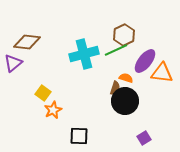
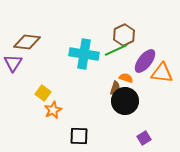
cyan cross: rotated 24 degrees clockwise
purple triangle: rotated 18 degrees counterclockwise
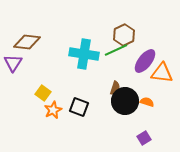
orange semicircle: moved 21 px right, 24 px down
black square: moved 29 px up; rotated 18 degrees clockwise
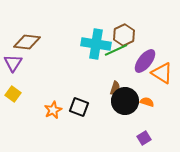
cyan cross: moved 12 px right, 10 px up
orange triangle: rotated 25 degrees clockwise
yellow square: moved 30 px left, 1 px down
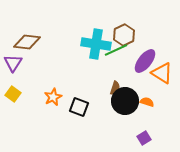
orange star: moved 13 px up
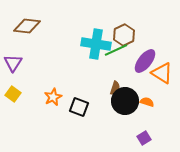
brown diamond: moved 16 px up
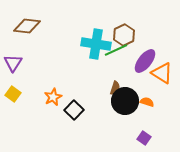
black square: moved 5 px left, 3 px down; rotated 24 degrees clockwise
purple square: rotated 24 degrees counterclockwise
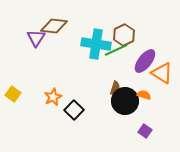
brown diamond: moved 27 px right
purple triangle: moved 23 px right, 25 px up
orange semicircle: moved 3 px left, 7 px up
purple square: moved 1 px right, 7 px up
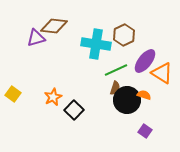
purple triangle: rotated 42 degrees clockwise
green line: moved 20 px down
black circle: moved 2 px right, 1 px up
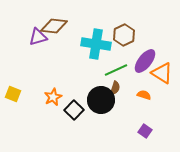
purple triangle: moved 2 px right, 1 px up
yellow square: rotated 14 degrees counterclockwise
black circle: moved 26 px left
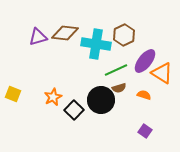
brown diamond: moved 11 px right, 7 px down
brown semicircle: moved 4 px right; rotated 56 degrees clockwise
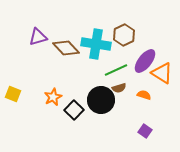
brown diamond: moved 1 px right, 15 px down; rotated 40 degrees clockwise
